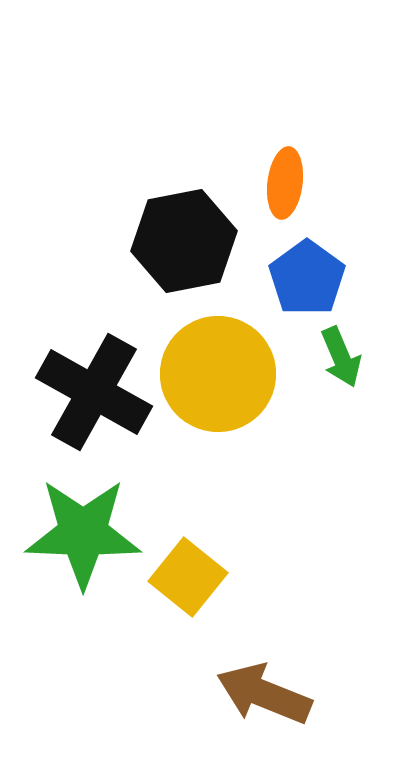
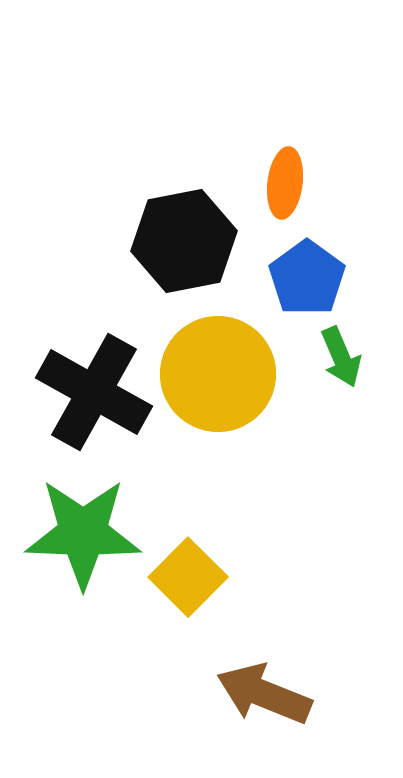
yellow square: rotated 6 degrees clockwise
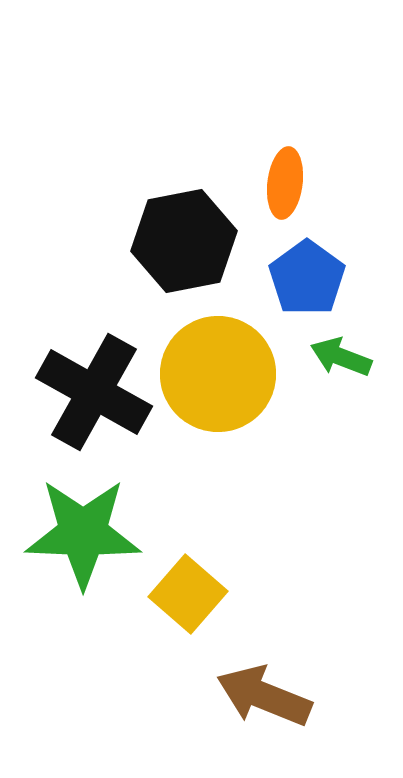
green arrow: rotated 134 degrees clockwise
yellow square: moved 17 px down; rotated 4 degrees counterclockwise
brown arrow: moved 2 px down
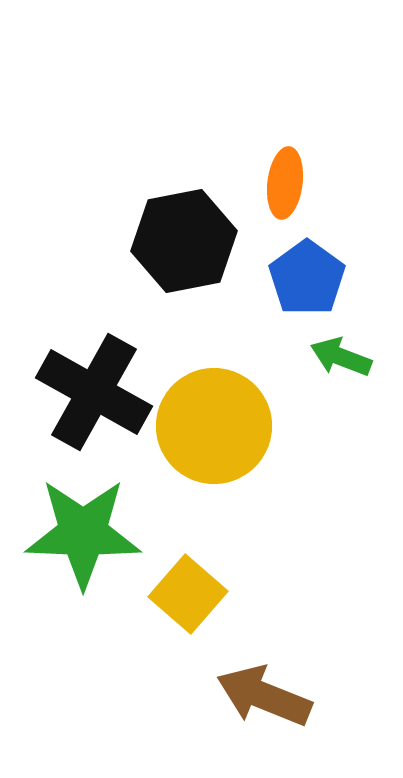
yellow circle: moved 4 px left, 52 px down
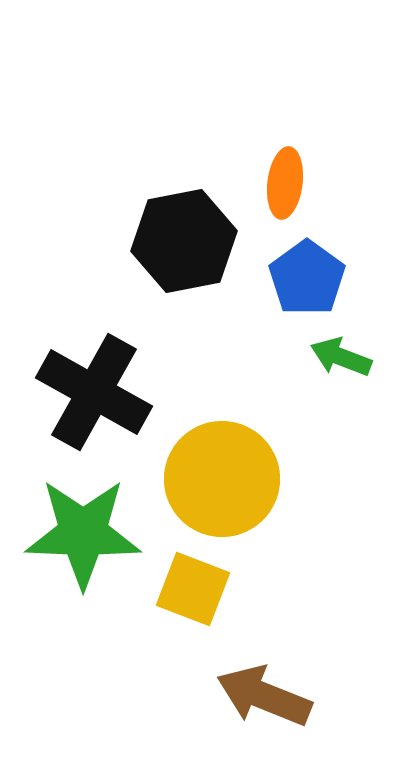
yellow circle: moved 8 px right, 53 px down
yellow square: moved 5 px right, 5 px up; rotated 20 degrees counterclockwise
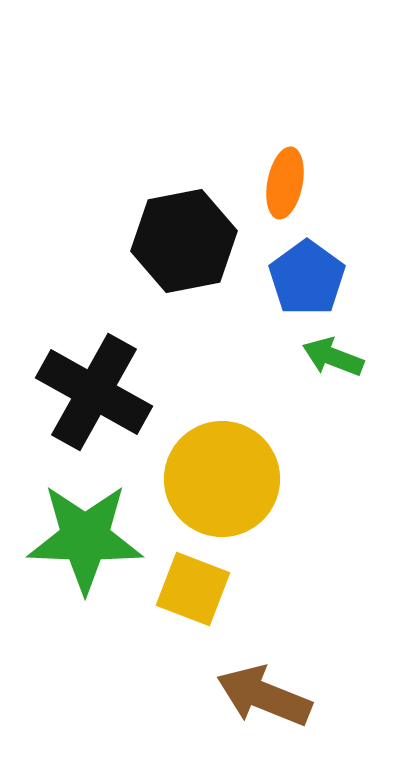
orange ellipse: rotated 4 degrees clockwise
green arrow: moved 8 px left
green star: moved 2 px right, 5 px down
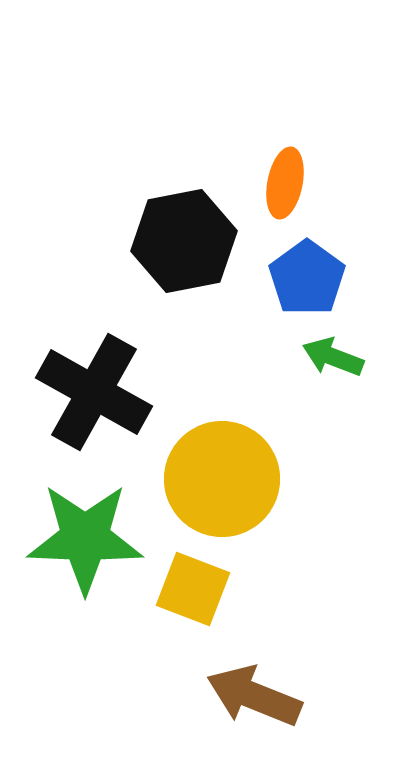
brown arrow: moved 10 px left
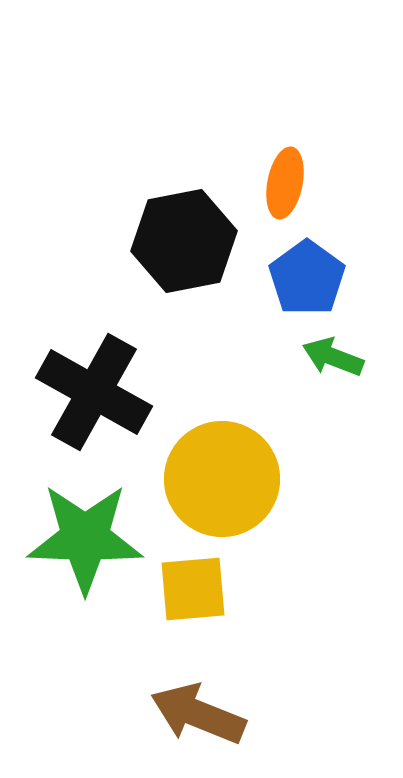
yellow square: rotated 26 degrees counterclockwise
brown arrow: moved 56 px left, 18 px down
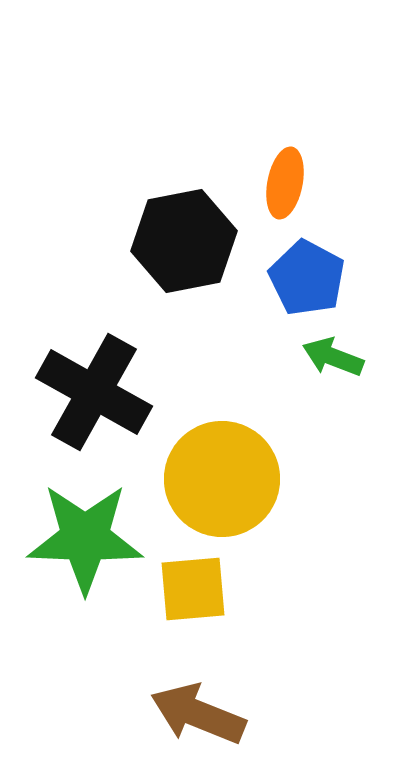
blue pentagon: rotated 8 degrees counterclockwise
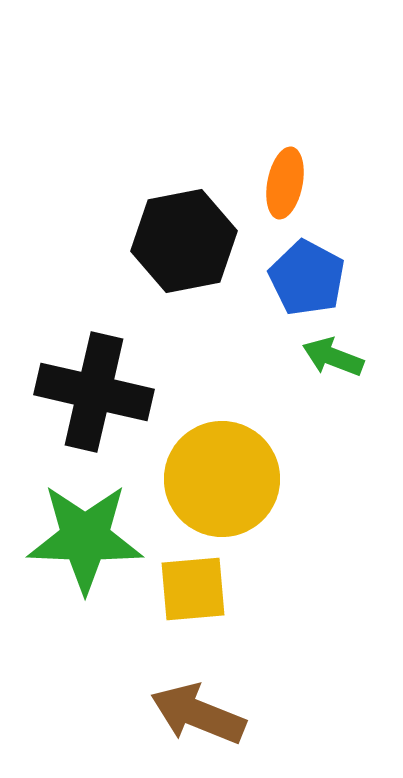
black cross: rotated 16 degrees counterclockwise
